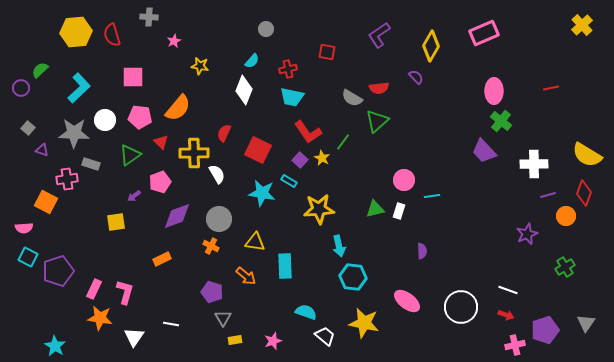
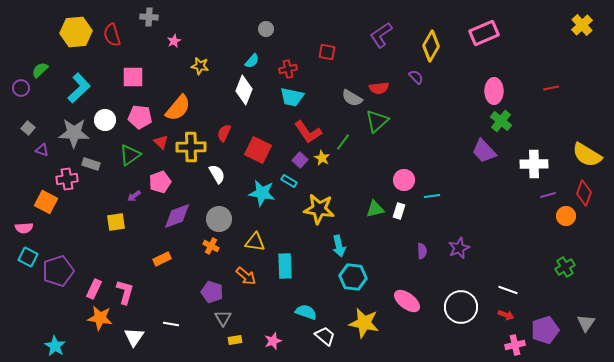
purple L-shape at (379, 35): moved 2 px right
yellow cross at (194, 153): moved 3 px left, 6 px up
yellow star at (319, 209): rotated 12 degrees clockwise
purple star at (527, 234): moved 68 px left, 14 px down
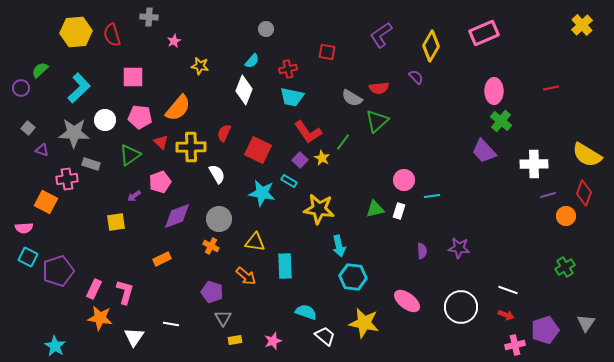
purple star at (459, 248): rotated 30 degrees clockwise
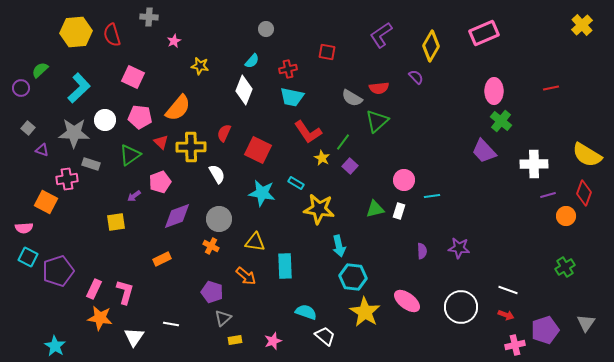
pink square at (133, 77): rotated 25 degrees clockwise
purple square at (300, 160): moved 50 px right, 6 px down
cyan rectangle at (289, 181): moved 7 px right, 2 px down
gray triangle at (223, 318): rotated 18 degrees clockwise
yellow star at (364, 323): moved 1 px right, 11 px up; rotated 20 degrees clockwise
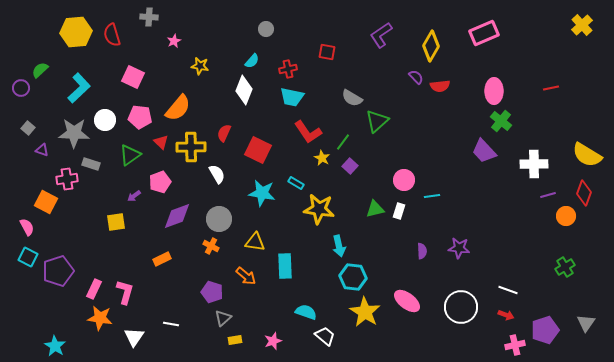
red semicircle at (379, 88): moved 61 px right, 2 px up
pink semicircle at (24, 228): moved 3 px right, 1 px up; rotated 114 degrees counterclockwise
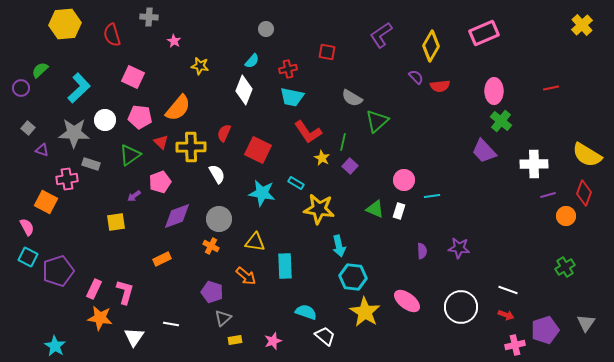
yellow hexagon at (76, 32): moved 11 px left, 8 px up
pink star at (174, 41): rotated 16 degrees counterclockwise
green line at (343, 142): rotated 24 degrees counterclockwise
green triangle at (375, 209): rotated 36 degrees clockwise
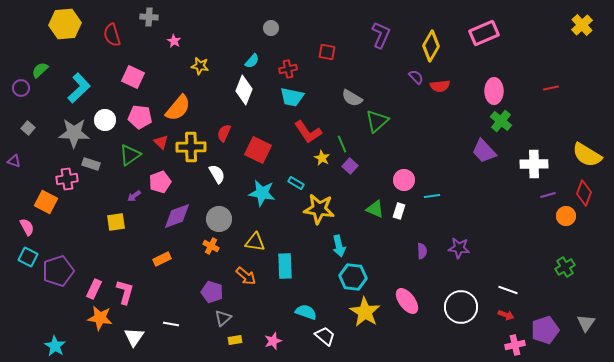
gray circle at (266, 29): moved 5 px right, 1 px up
purple L-shape at (381, 35): rotated 148 degrees clockwise
green line at (343, 142): moved 1 px left, 2 px down; rotated 36 degrees counterclockwise
purple triangle at (42, 150): moved 28 px left, 11 px down
pink ellipse at (407, 301): rotated 16 degrees clockwise
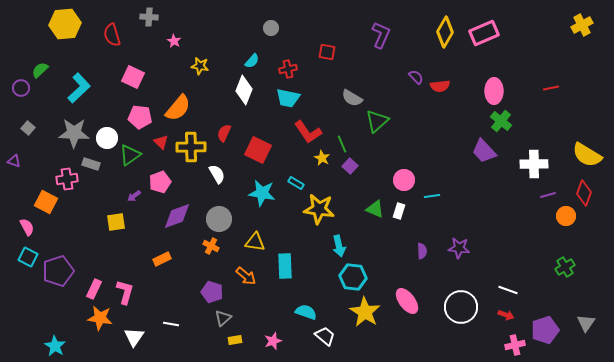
yellow cross at (582, 25): rotated 15 degrees clockwise
yellow diamond at (431, 46): moved 14 px right, 14 px up
cyan trapezoid at (292, 97): moved 4 px left, 1 px down
white circle at (105, 120): moved 2 px right, 18 px down
